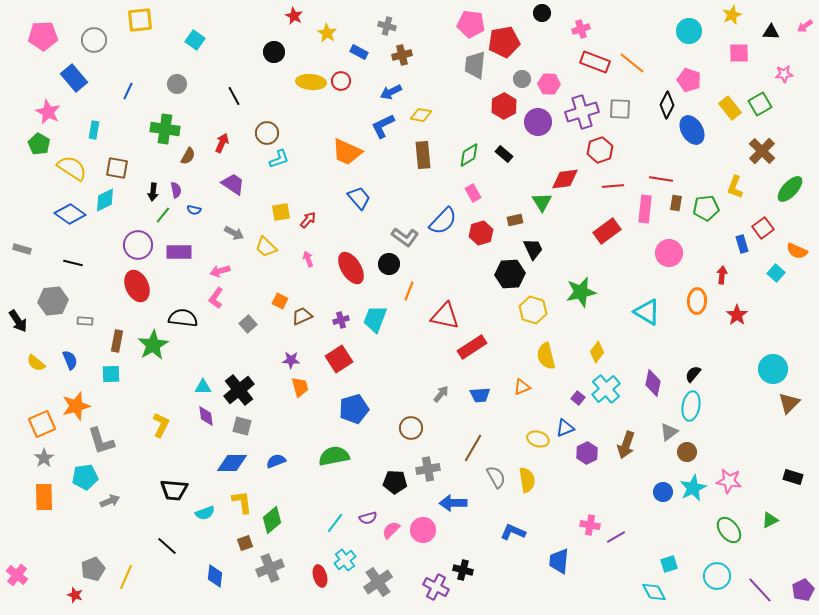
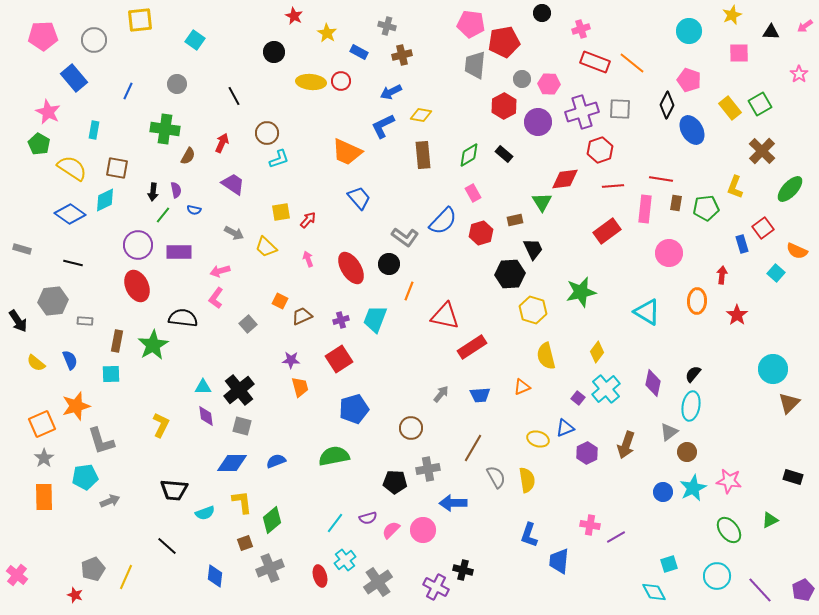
pink star at (784, 74): moved 15 px right; rotated 30 degrees counterclockwise
blue L-shape at (513, 532): moved 16 px right, 3 px down; rotated 95 degrees counterclockwise
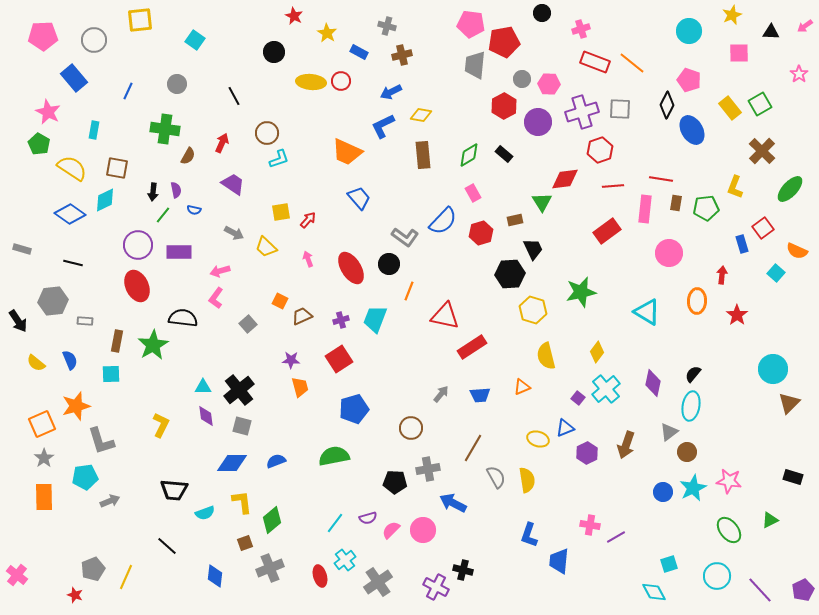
blue arrow at (453, 503): rotated 28 degrees clockwise
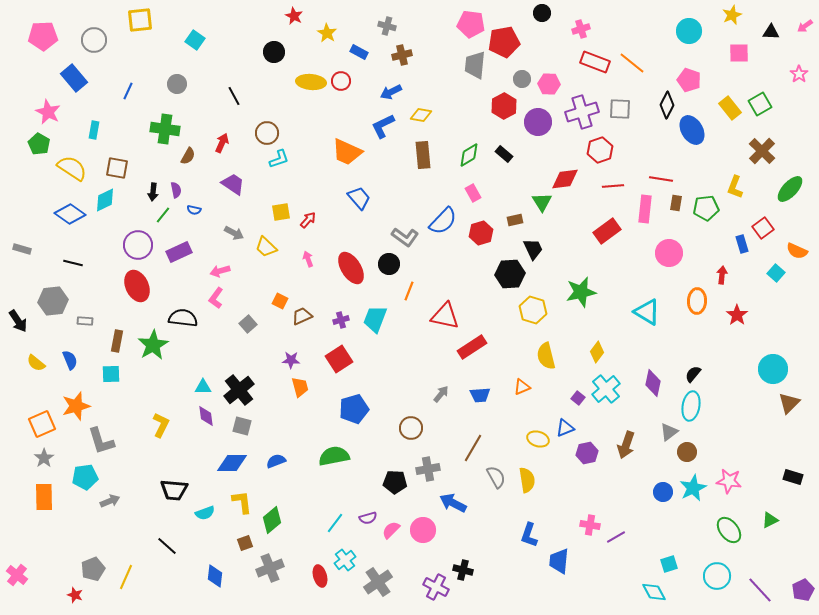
purple rectangle at (179, 252): rotated 25 degrees counterclockwise
purple hexagon at (587, 453): rotated 15 degrees clockwise
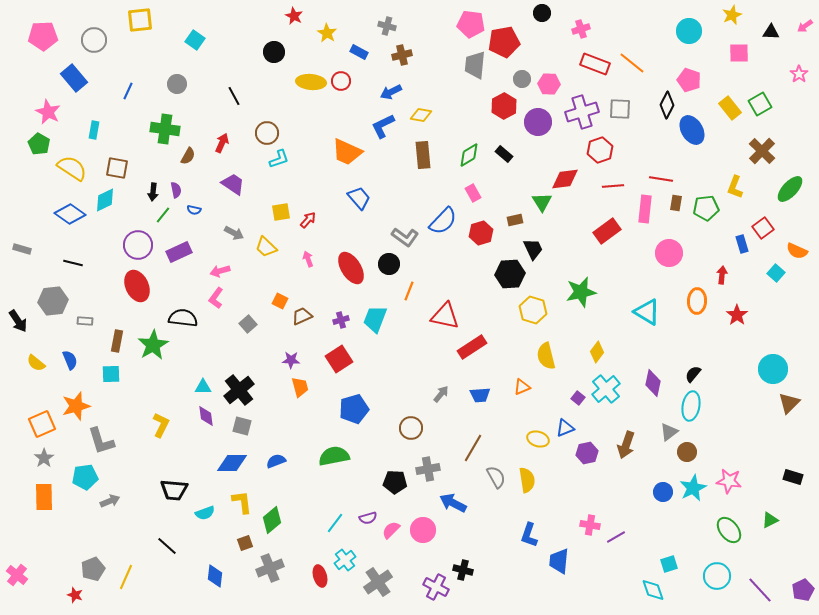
red rectangle at (595, 62): moved 2 px down
cyan diamond at (654, 592): moved 1 px left, 2 px up; rotated 10 degrees clockwise
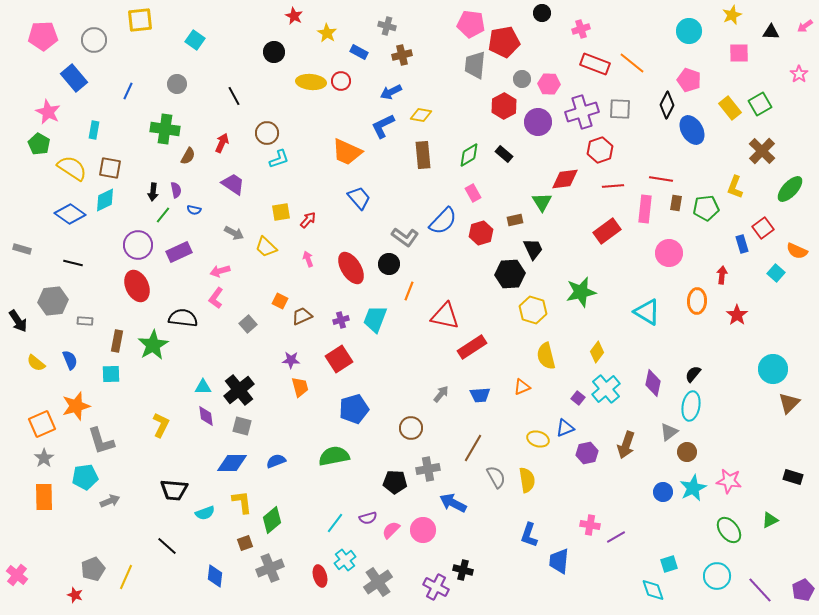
brown square at (117, 168): moved 7 px left
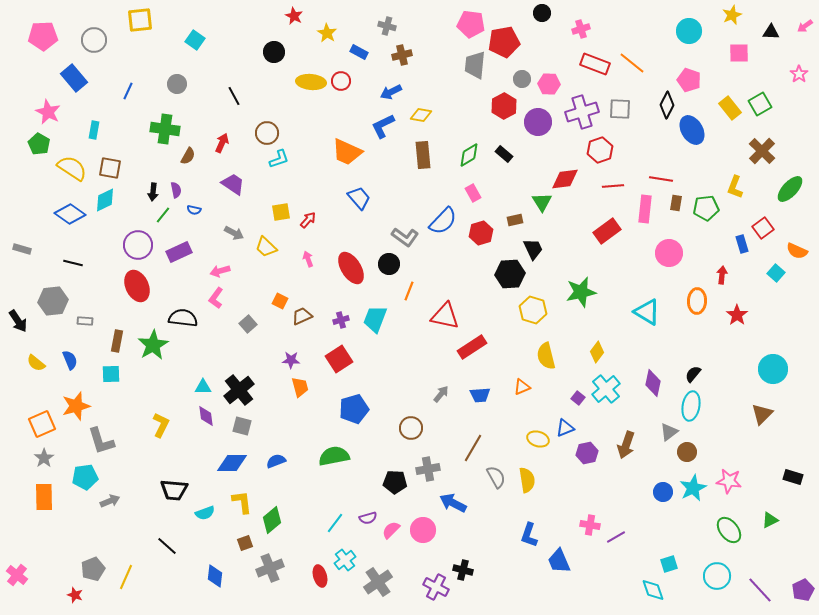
brown triangle at (789, 403): moved 27 px left, 11 px down
blue trapezoid at (559, 561): rotated 28 degrees counterclockwise
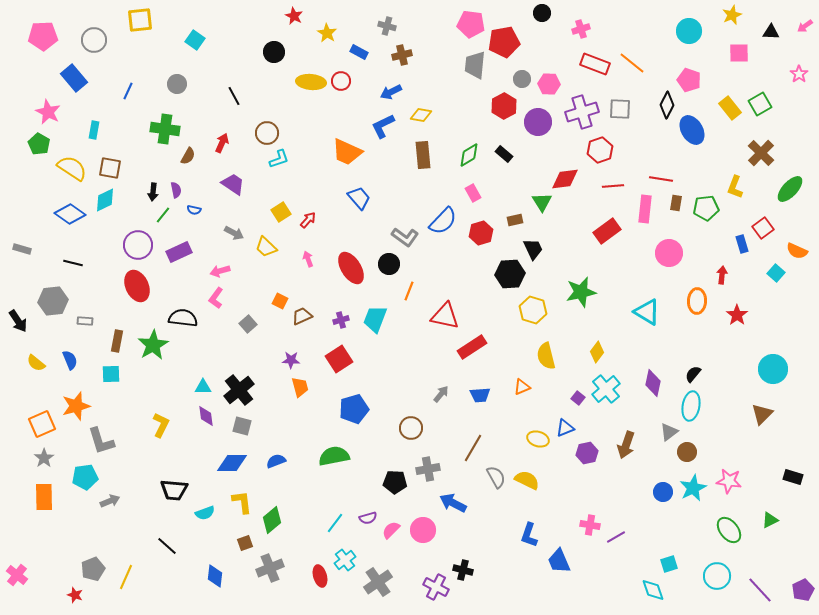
brown cross at (762, 151): moved 1 px left, 2 px down
yellow square at (281, 212): rotated 24 degrees counterclockwise
yellow semicircle at (527, 480): rotated 55 degrees counterclockwise
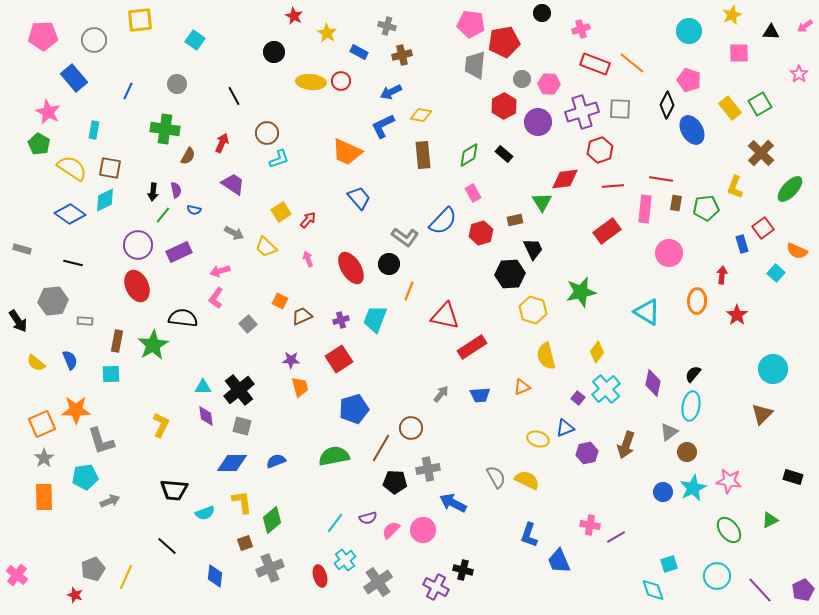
orange star at (76, 406): moved 4 px down; rotated 16 degrees clockwise
brown line at (473, 448): moved 92 px left
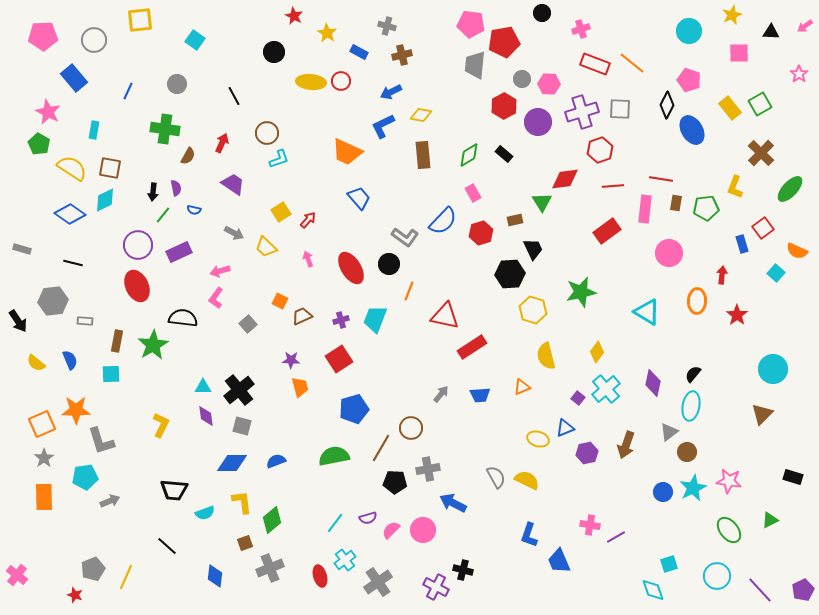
purple semicircle at (176, 190): moved 2 px up
